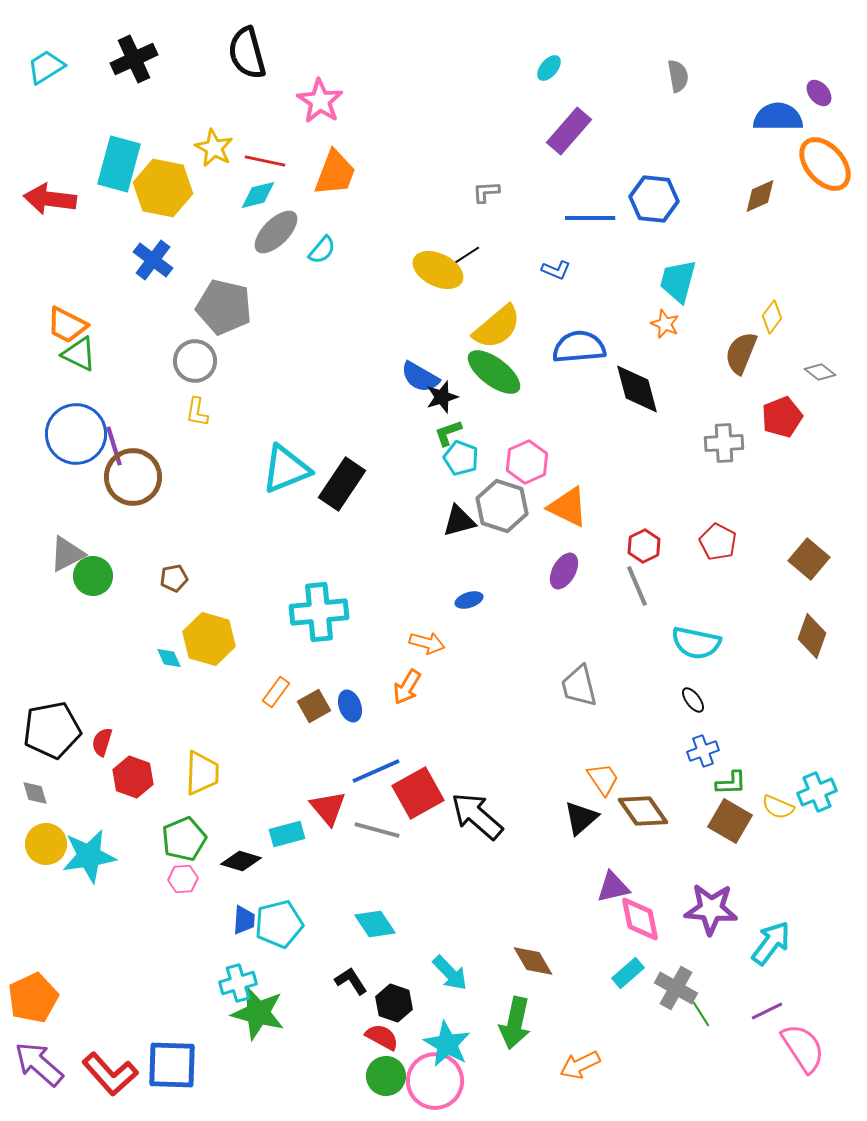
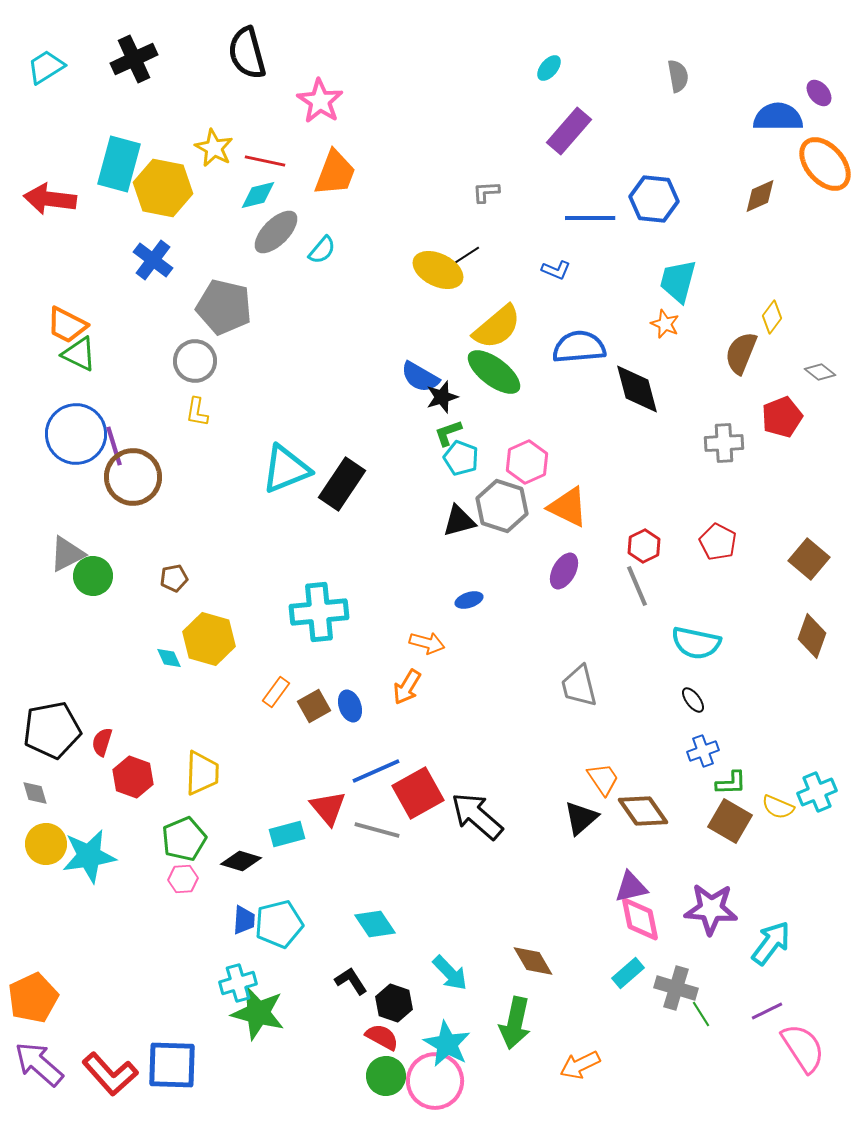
purple triangle at (613, 887): moved 18 px right
gray cross at (676, 988): rotated 12 degrees counterclockwise
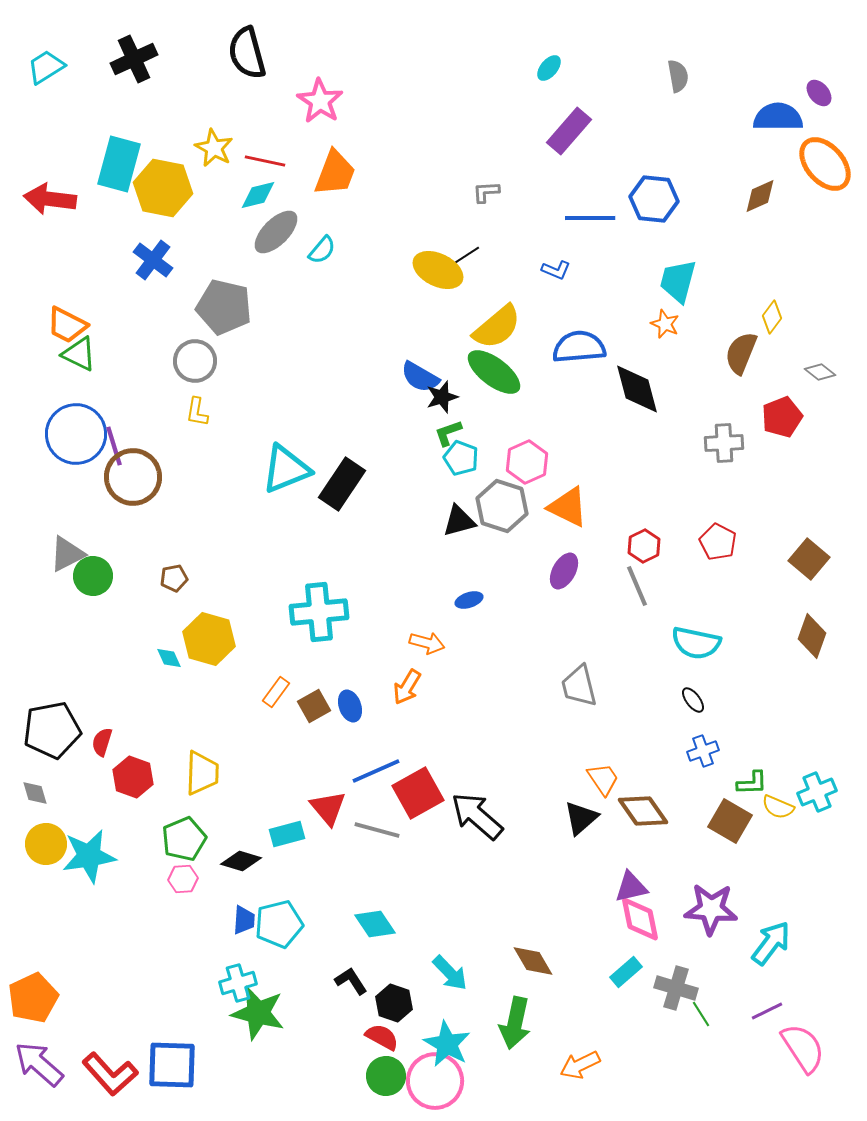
green L-shape at (731, 783): moved 21 px right
cyan rectangle at (628, 973): moved 2 px left, 1 px up
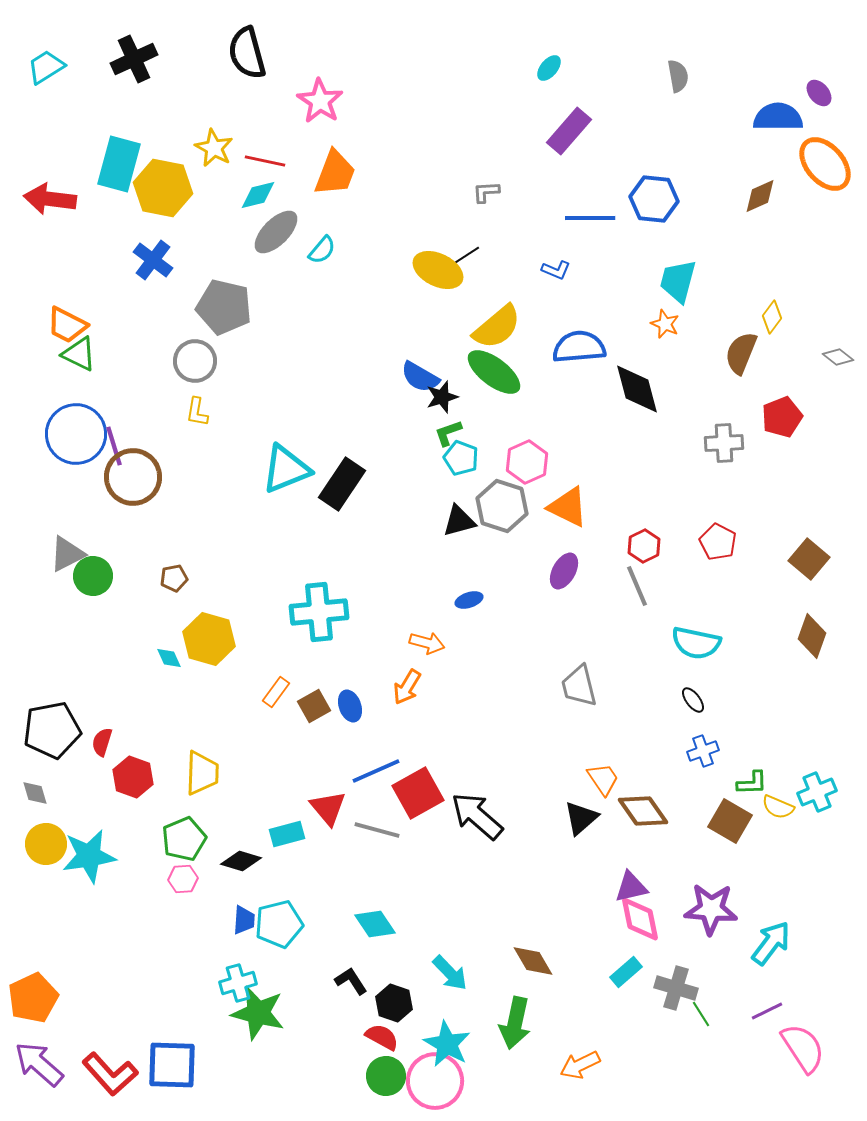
gray diamond at (820, 372): moved 18 px right, 15 px up
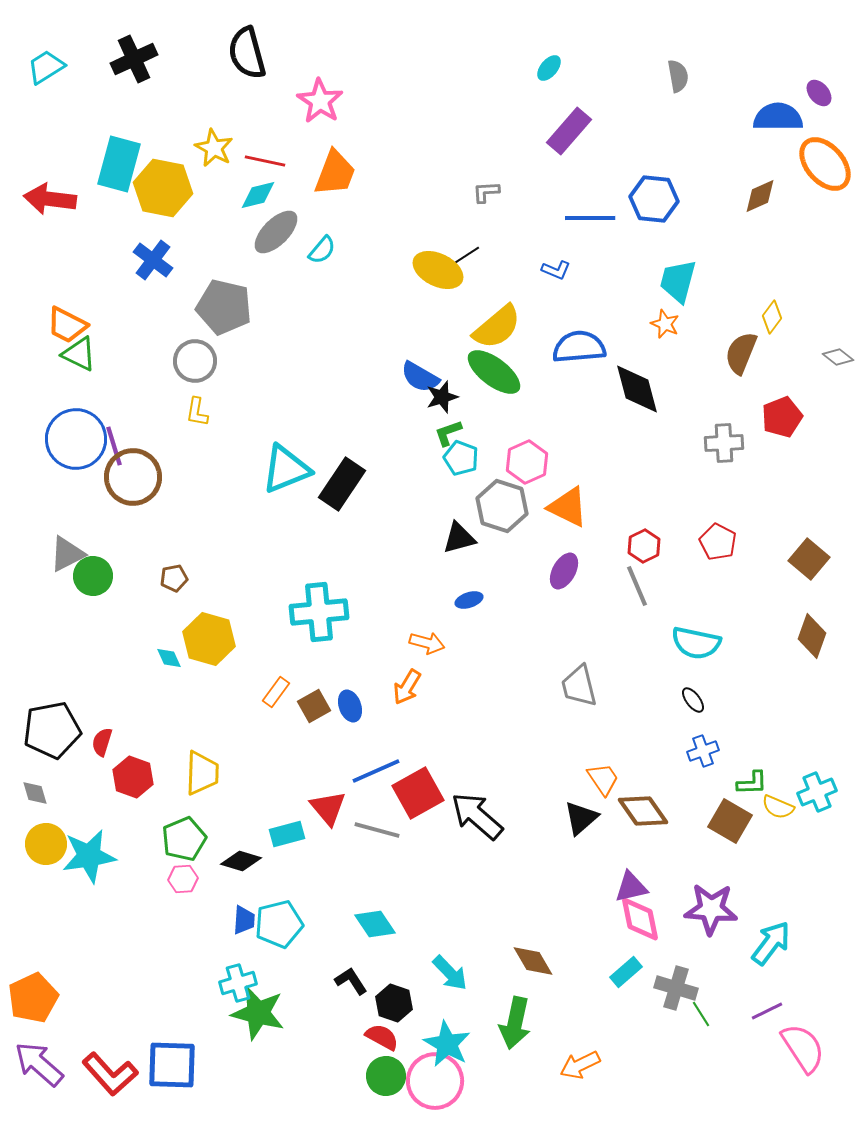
blue circle at (76, 434): moved 5 px down
black triangle at (459, 521): moved 17 px down
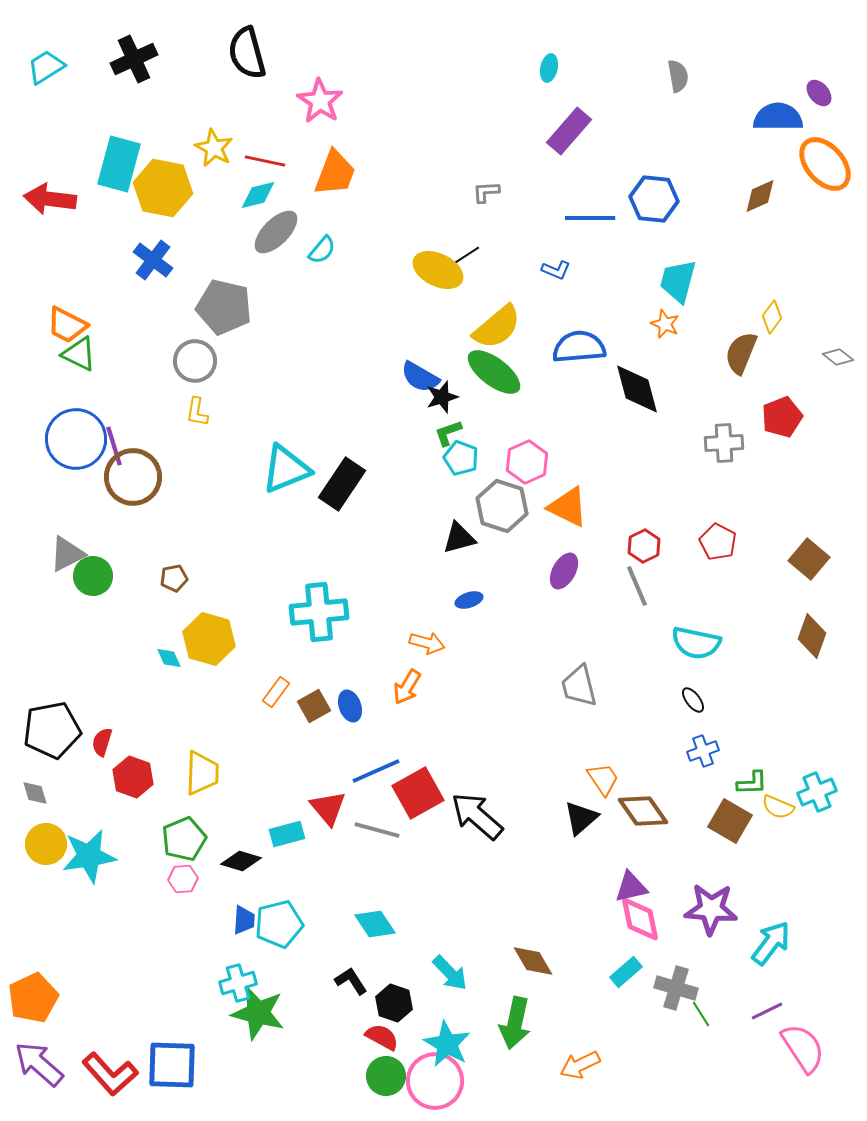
cyan ellipse at (549, 68): rotated 28 degrees counterclockwise
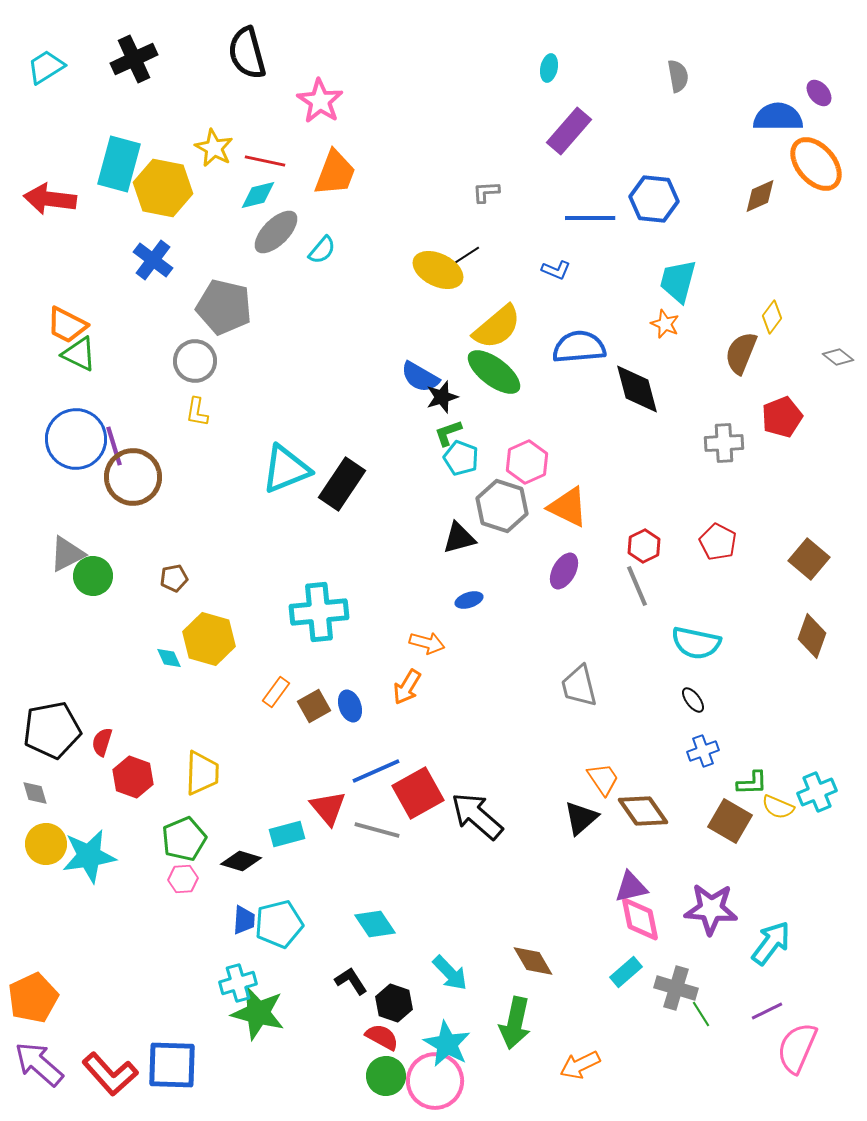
orange ellipse at (825, 164): moved 9 px left
pink semicircle at (803, 1048): moved 6 px left; rotated 124 degrees counterclockwise
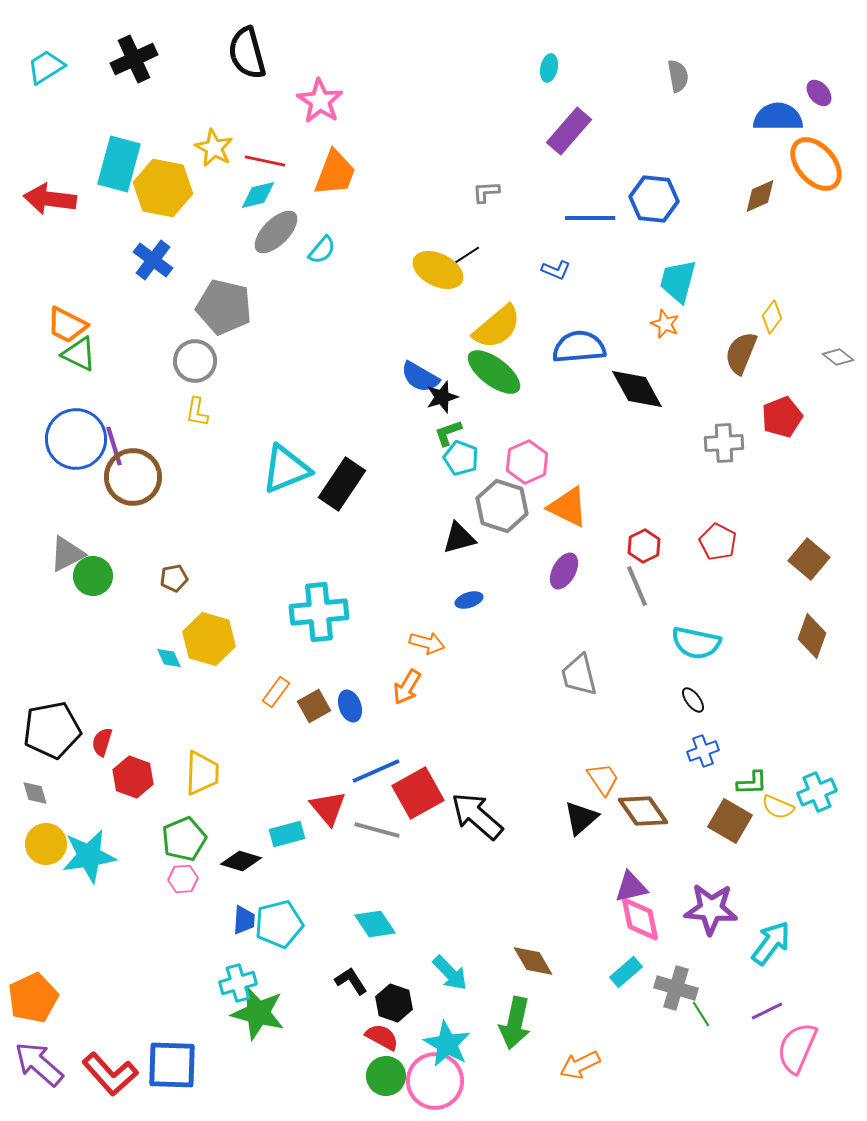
black diamond at (637, 389): rotated 14 degrees counterclockwise
gray trapezoid at (579, 686): moved 11 px up
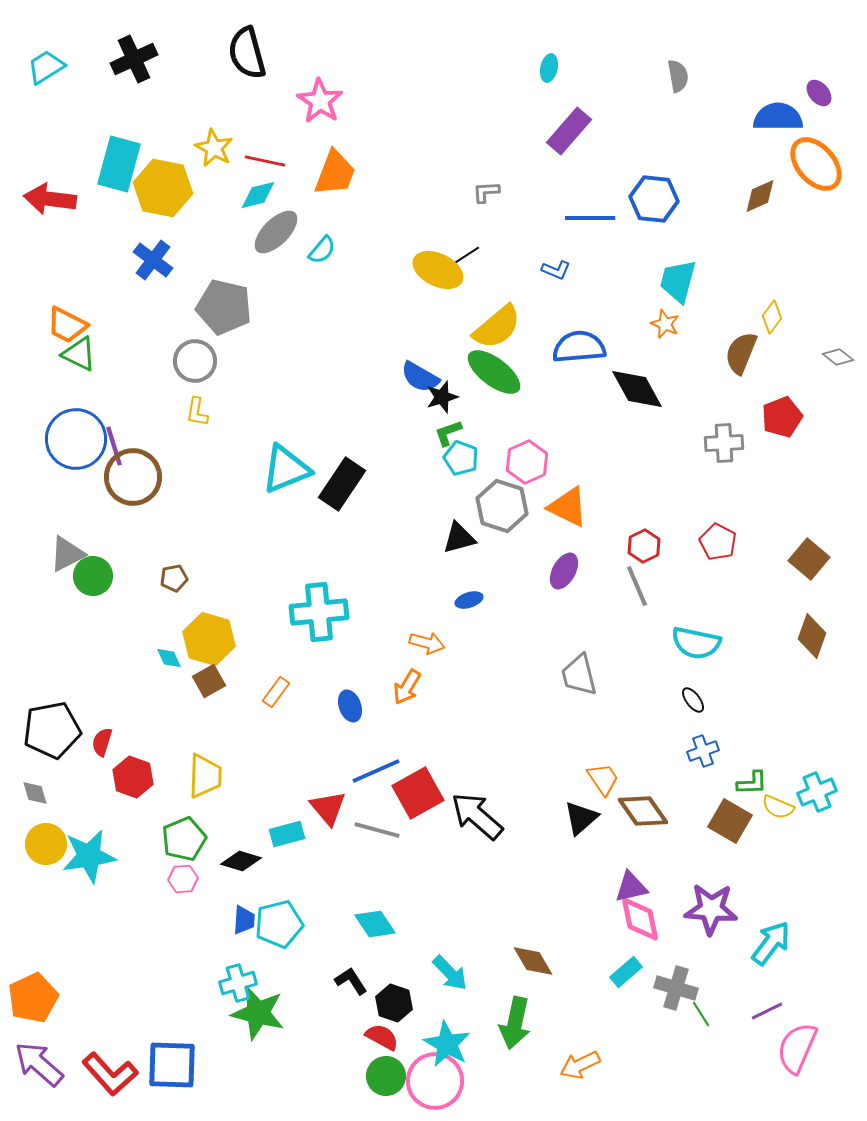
brown square at (314, 706): moved 105 px left, 25 px up
yellow trapezoid at (202, 773): moved 3 px right, 3 px down
